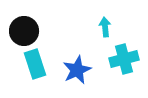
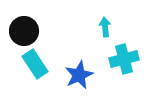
cyan rectangle: rotated 16 degrees counterclockwise
blue star: moved 2 px right, 5 px down
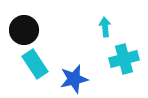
black circle: moved 1 px up
blue star: moved 5 px left, 4 px down; rotated 12 degrees clockwise
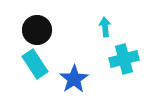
black circle: moved 13 px right
blue star: rotated 20 degrees counterclockwise
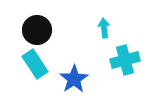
cyan arrow: moved 1 px left, 1 px down
cyan cross: moved 1 px right, 1 px down
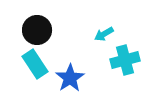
cyan arrow: moved 6 px down; rotated 114 degrees counterclockwise
blue star: moved 4 px left, 1 px up
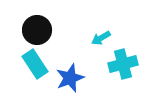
cyan arrow: moved 3 px left, 4 px down
cyan cross: moved 2 px left, 4 px down
blue star: rotated 12 degrees clockwise
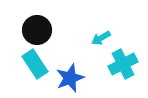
cyan cross: rotated 12 degrees counterclockwise
